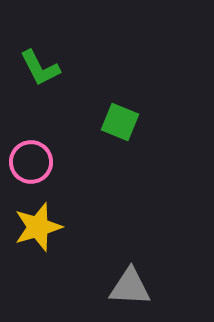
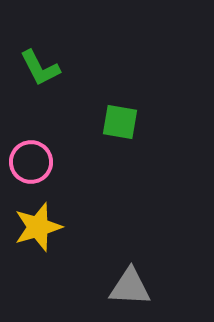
green square: rotated 12 degrees counterclockwise
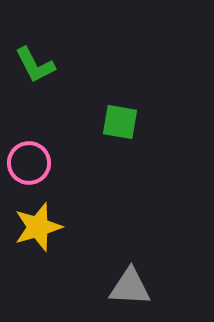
green L-shape: moved 5 px left, 3 px up
pink circle: moved 2 px left, 1 px down
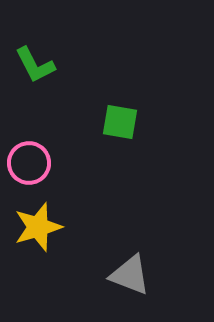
gray triangle: moved 12 px up; rotated 18 degrees clockwise
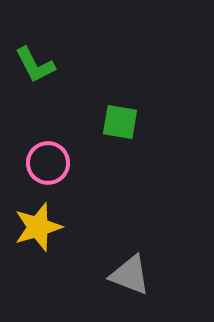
pink circle: moved 19 px right
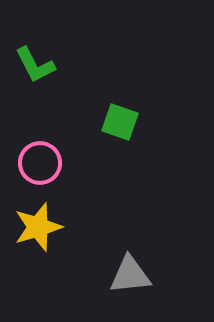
green square: rotated 9 degrees clockwise
pink circle: moved 8 px left
gray triangle: rotated 27 degrees counterclockwise
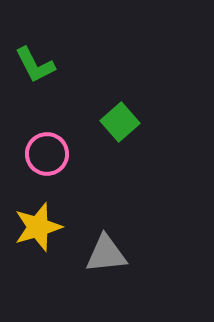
green square: rotated 30 degrees clockwise
pink circle: moved 7 px right, 9 px up
gray triangle: moved 24 px left, 21 px up
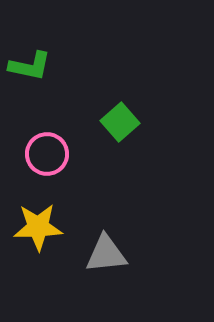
green L-shape: moved 5 px left, 1 px down; rotated 51 degrees counterclockwise
yellow star: rotated 15 degrees clockwise
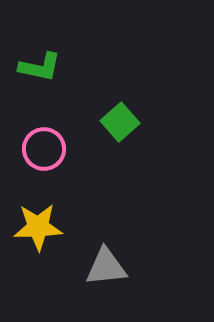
green L-shape: moved 10 px right, 1 px down
pink circle: moved 3 px left, 5 px up
gray triangle: moved 13 px down
